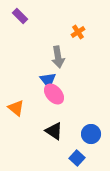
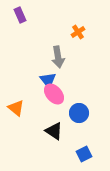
purple rectangle: moved 1 px up; rotated 21 degrees clockwise
blue circle: moved 12 px left, 21 px up
blue square: moved 7 px right, 4 px up; rotated 21 degrees clockwise
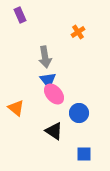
gray arrow: moved 13 px left
blue square: rotated 28 degrees clockwise
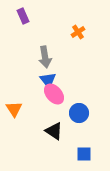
purple rectangle: moved 3 px right, 1 px down
orange triangle: moved 2 px left, 1 px down; rotated 18 degrees clockwise
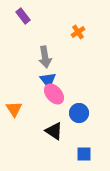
purple rectangle: rotated 14 degrees counterclockwise
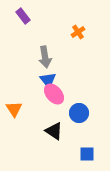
blue square: moved 3 px right
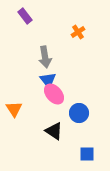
purple rectangle: moved 2 px right
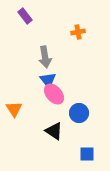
orange cross: rotated 24 degrees clockwise
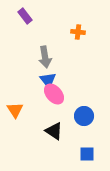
orange cross: rotated 16 degrees clockwise
orange triangle: moved 1 px right, 1 px down
blue circle: moved 5 px right, 3 px down
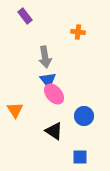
blue square: moved 7 px left, 3 px down
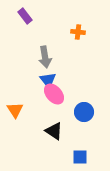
blue circle: moved 4 px up
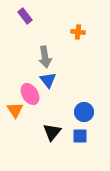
pink ellipse: moved 24 px left; rotated 10 degrees clockwise
black triangle: moved 2 px left, 1 px down; rotated 36 degrees clockwise
blue square: moved 21 px up
